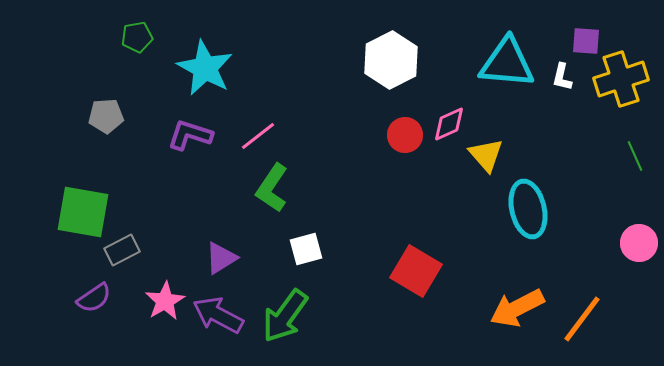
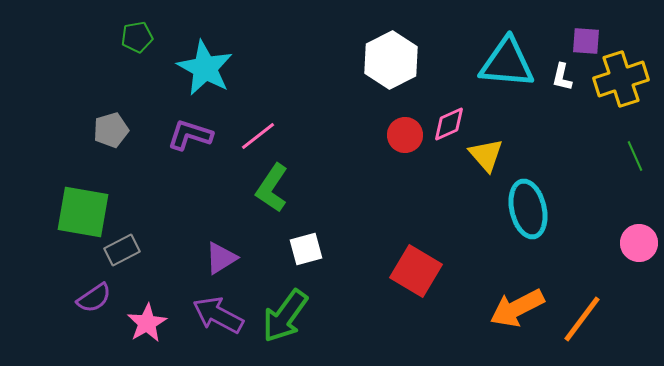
gray pentagon: moved 5 px right, 14 px down; rotated 12 degrees counterclockwise
pink star: moved 18 px left, 22 px down
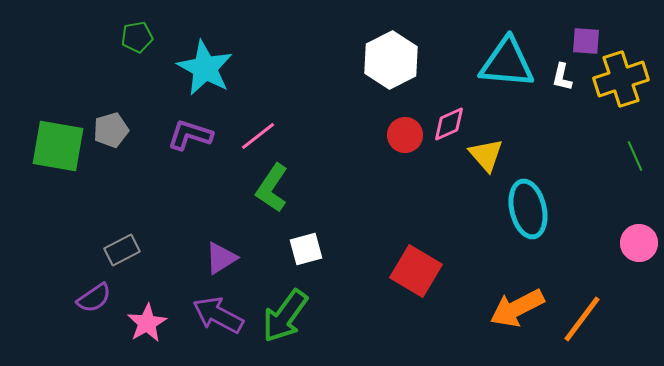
green square: moved 25 px left, 66 px up
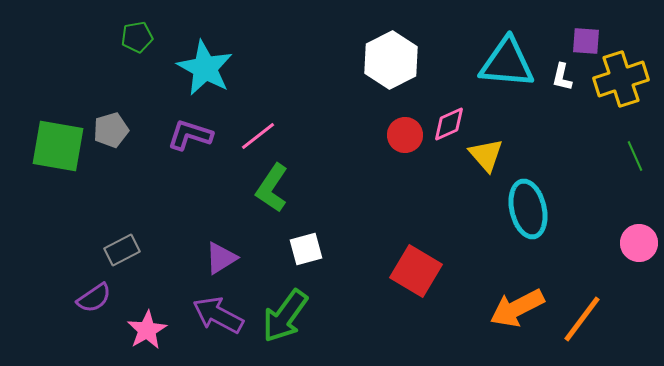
pink star: moved 7 px down
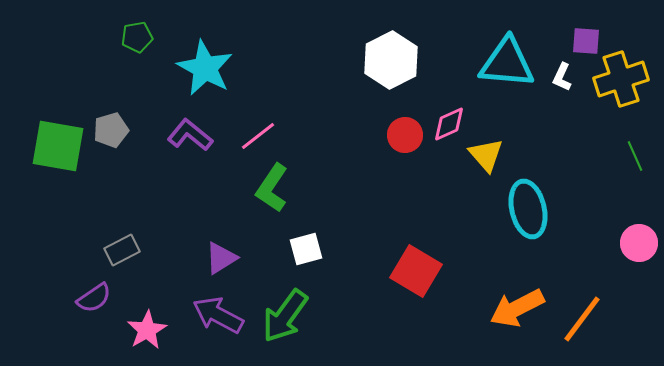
white L-shape: rotated 12 degrees clockwise
purple L-shape: rotated 21 degrees clockwise
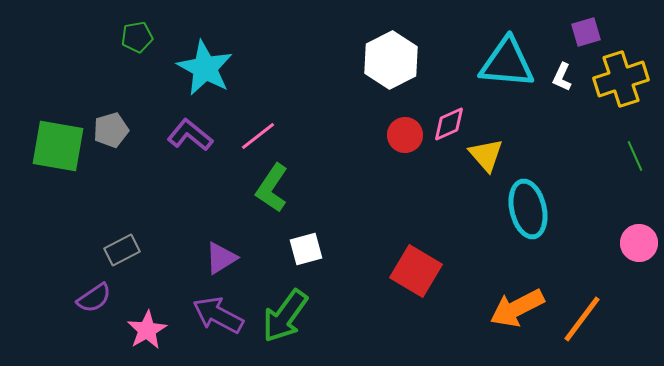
purple square: moved 9 px up; rotated 20 degrees counterclockwise
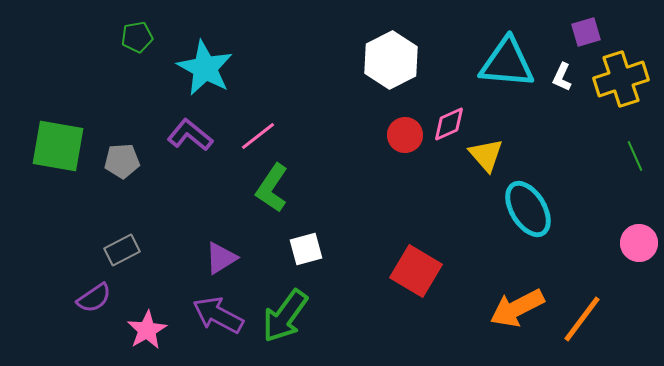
gray pentagon: moved 11 px right, 31 px down; rotated 12 degrees clockwise
cyan ellipse: rotated 18 degrees counterclockwise
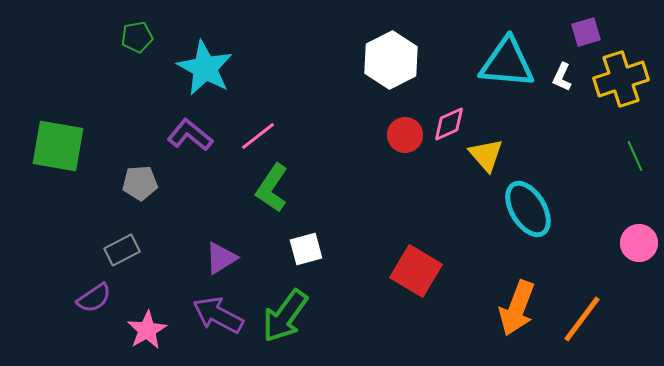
gray pentagon: moved 18 px right, 22 px down
orange arrow: rotated 42 degrees counterclockwise
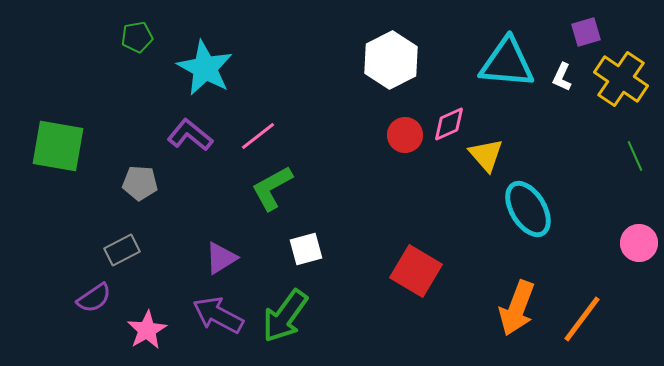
yellow cross: rotated 38 degrees counterclockwise
gray pentagon: rotated 8 degrees clockwise
green L-shape: rotated 27 degrees clockwise
